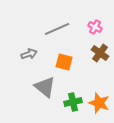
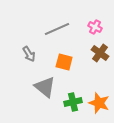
gray arrow: rotated 77 degrees clockwise
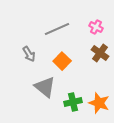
pink cross: moved 1 px right
orange square: moved 2 px left, 1 px up; rotated 30 degrees clockwise
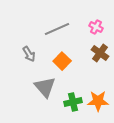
gray triangle: rotated 10 degrees clockwise
orange star: moved 1 px left, 2 px up; rotated 20 degrees counterclockwise
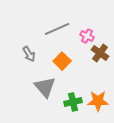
pink cross: moved 9 px left, 9 px down
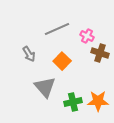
brown cross: rotated 18 degrees counterclockwise
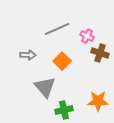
gray arrow: moved 1 px left, 1 px down; rotated 56 degrees counterclockwise
green cross: moved 9 px left, 8 px down
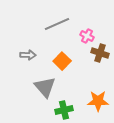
gray line: moved 5 px up
